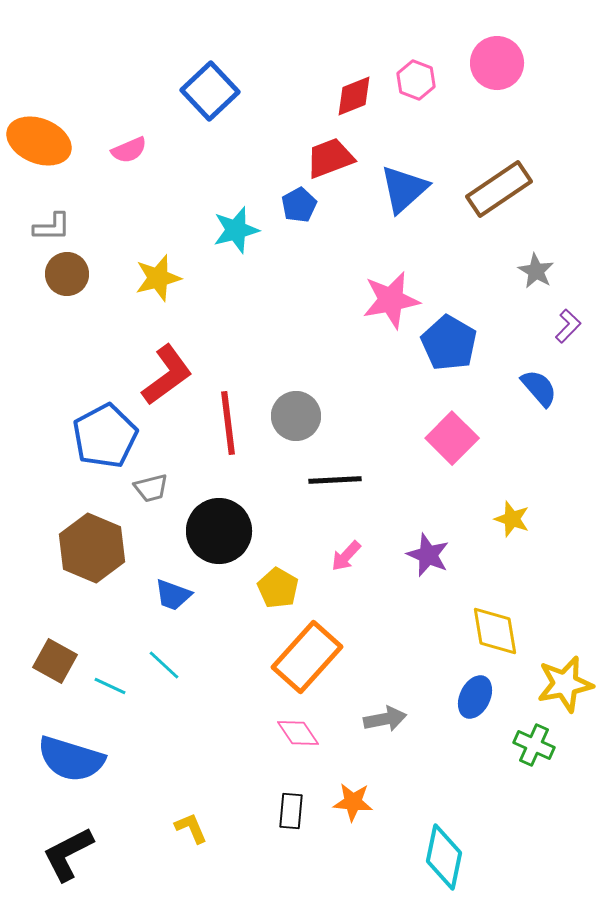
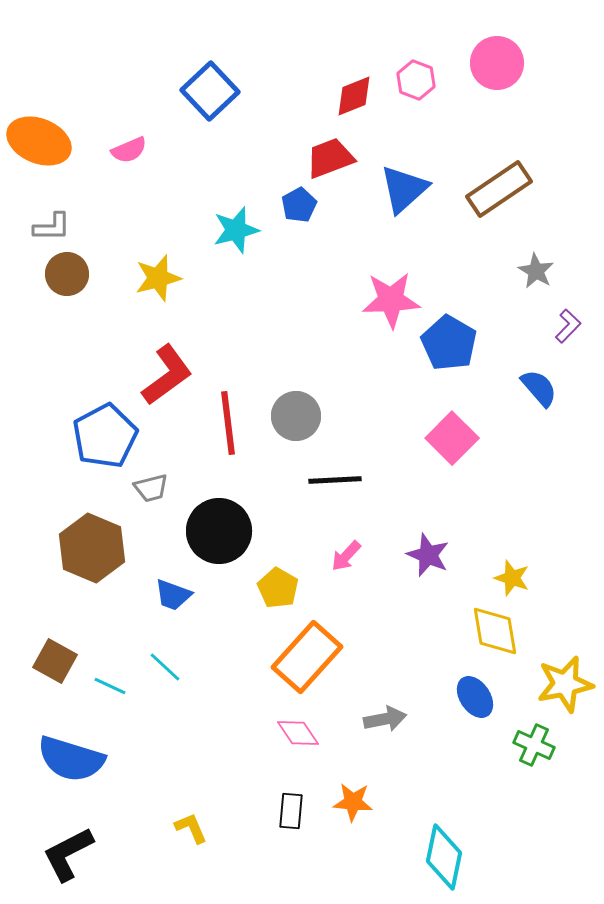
pink star at (391, 300): rotated 8 degrees clockwise
yellow star at (512, 519): moved 59 px down
cyan line at (164, 665): moved 1 px right, 2 px down
blue ellipse at (475, 697): rotated 60 degrees counterclockwise
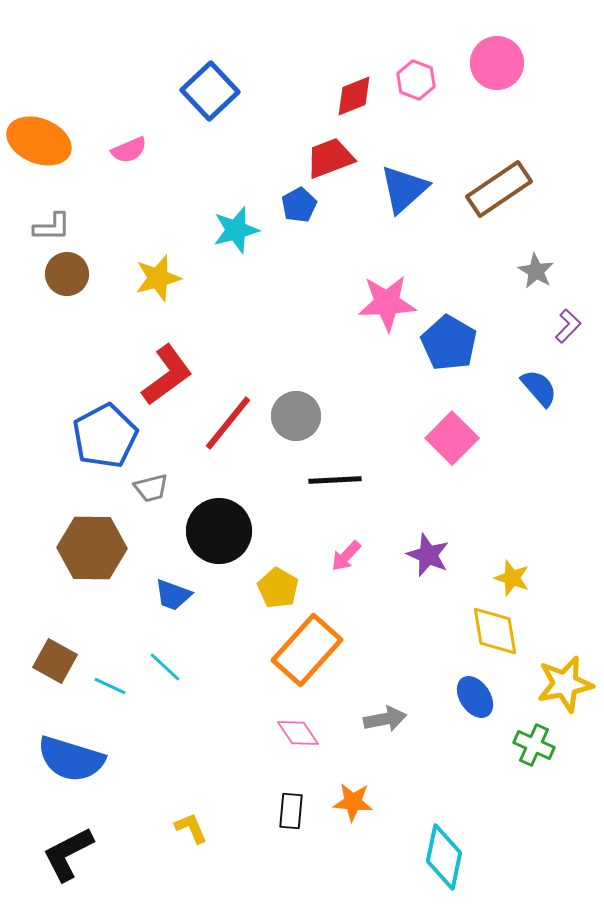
pink star at (391, 300): moved 4 px left, 3 px down
red line at (228, 423): rotated 46 degrees clockwise
brown hexagon at (92, 548): rotated 22 degrees counterclockwise
orange rectangle at (307, 657): moved 7 px up
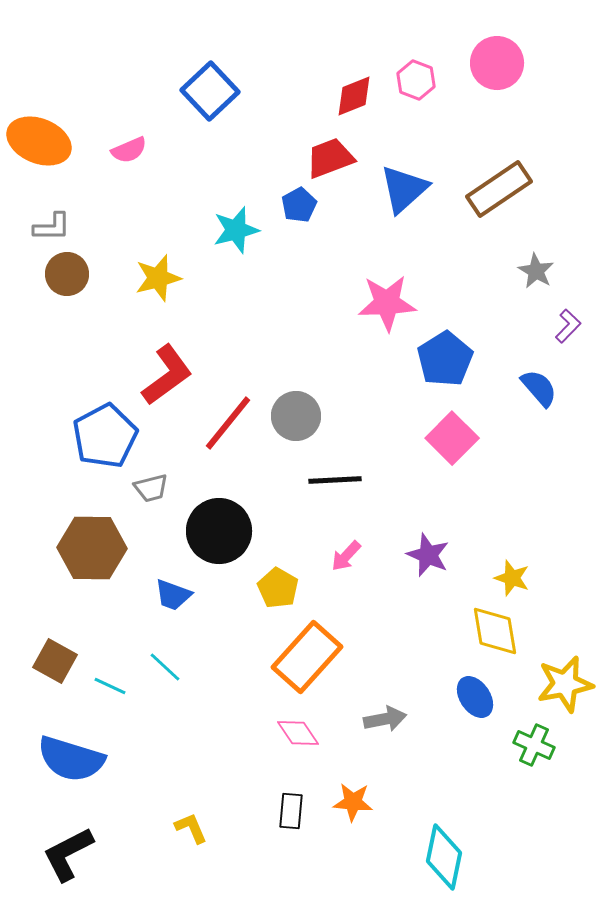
blue pentagon at (449, 343): moved 4 px left, 16 px down; rotated 10 degrees clockwise
orange rectangle at (307, 650): moved 7 px down
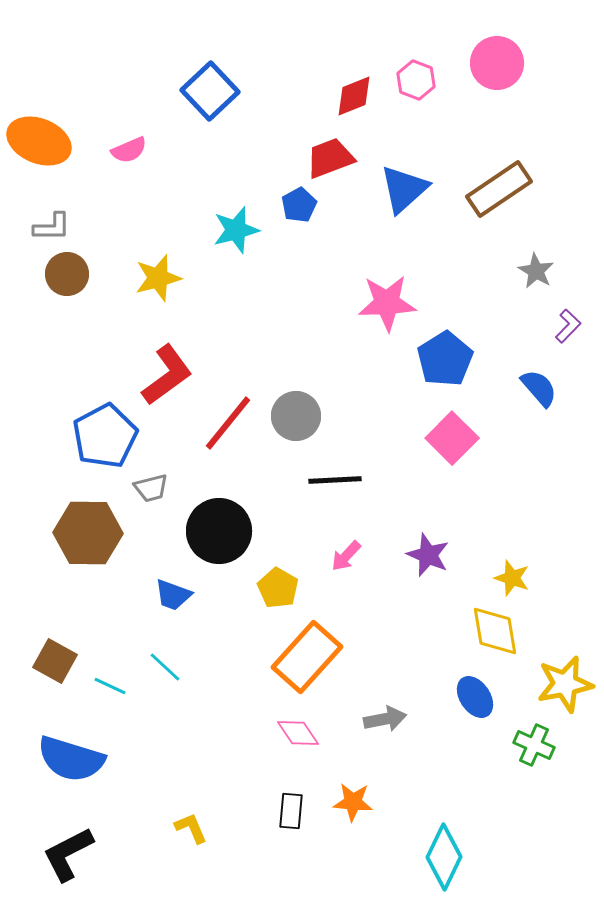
brown hexagon at (92, 548): moved 4 px left, 15 px up
cyan diamond at (444, 857): rotated 14 degrees clockwise
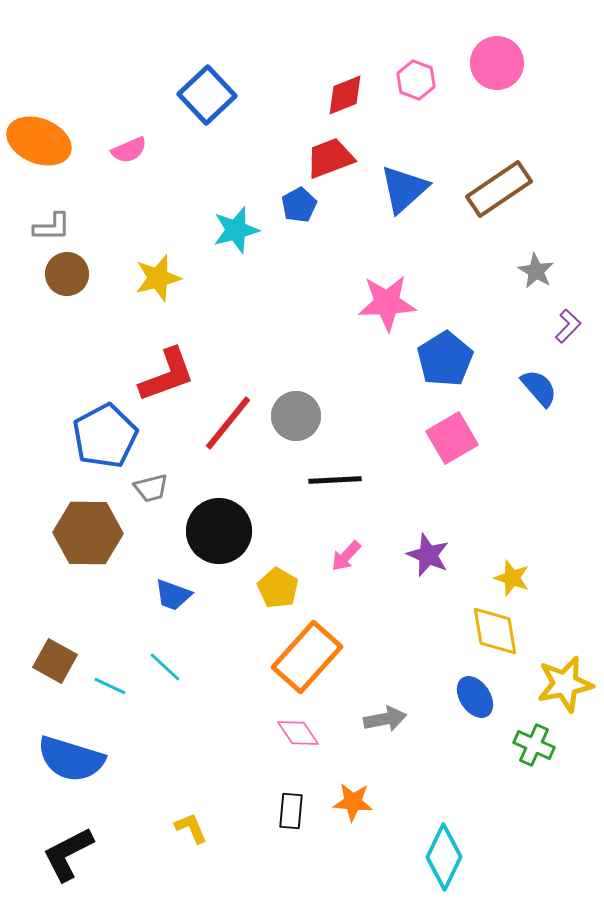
blue square at (210, 91): moved 3 px left, 4 px down
red diamond at (354, 96): moved 9 px left, 1 px up
red L-shape at (167, 375): rotated 16 degrees clockwise
pink square at (452, 438): rotated 15 degrees clockwise
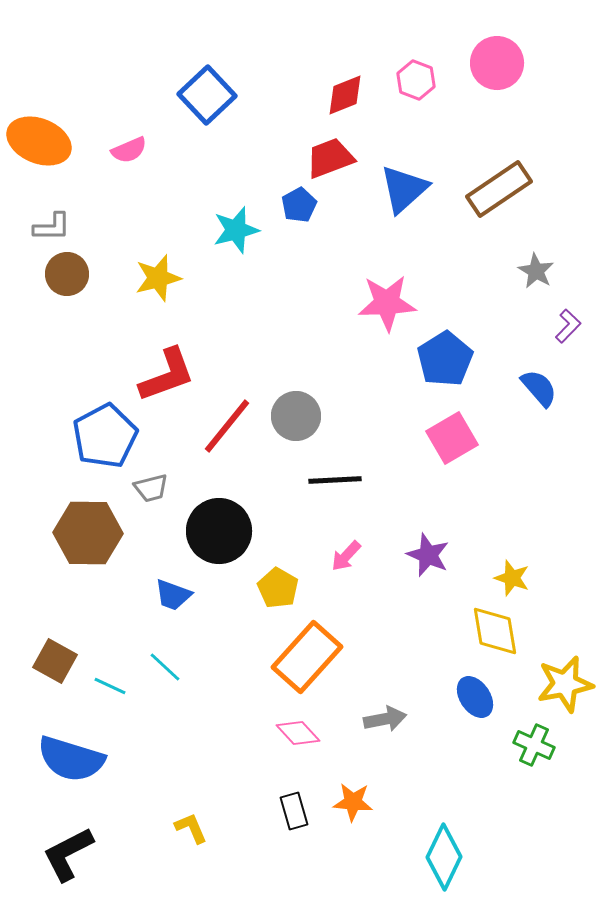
red line at (228, 423): moved 1 px left, 3 px down
pink diamond at (298, 733): rotated 9 degrees counterclockwise
black rectangle at (291, 811): moved 3 px right; rotated 21 degrees counterclockwise
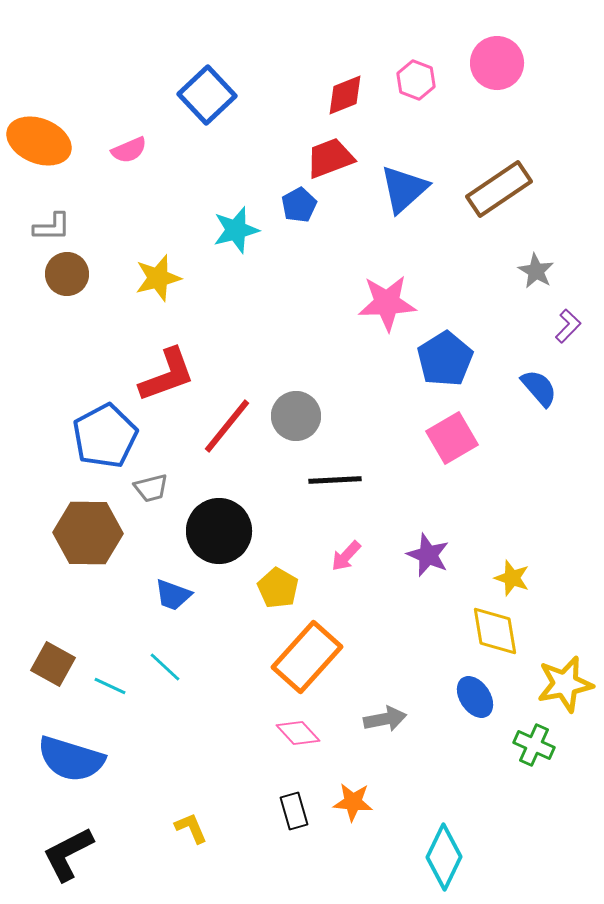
brown square at (55, 661): moved 2 px left, 3 px down
